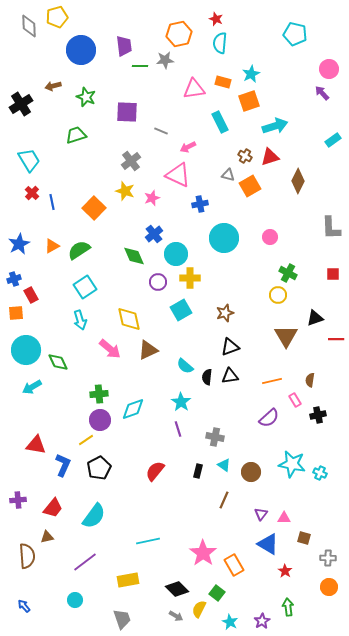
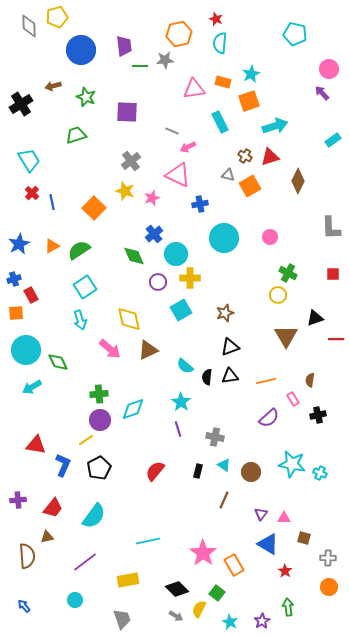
gray line at (161, 131): moved 11 px right
orange line at (272, 381): moved 6 px left
pink rectangle at (295, 400): moved 2 px left, 1 px up
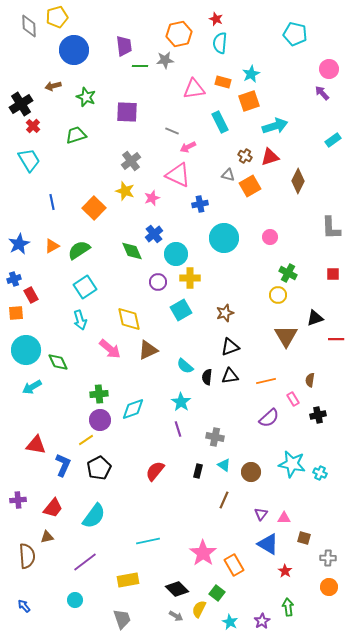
blue circle at (81, 50): moved 7 px left
red cross at (32, 193): moved 1 px right, 67 px up
green diamond at (134, 256): moved 2 px left, 5 px up
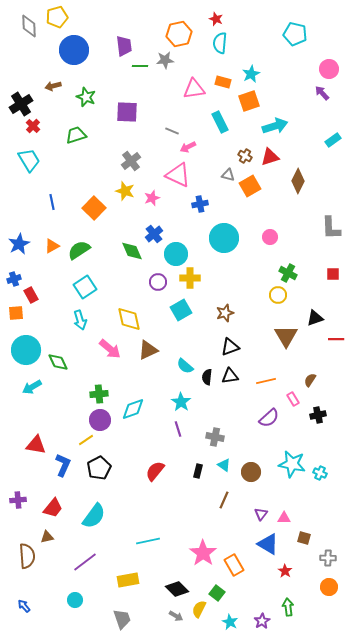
brown semicircle at (310, 380): rotated 24 degrees clockwise
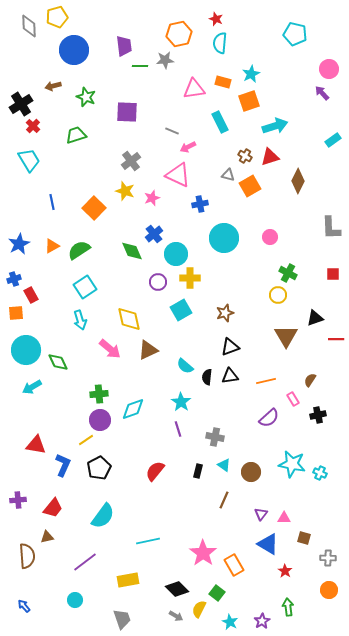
cyan semicircle at (94, 516): moved 9 px right
orange circle at (329, 587): moved 3 px down
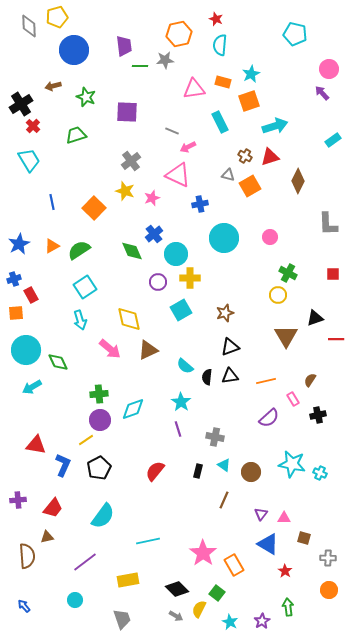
cyan semicircle at (220, 43): moved 2 px down
gray L-shape at (331, 228): moved 3 px left, 4 px up
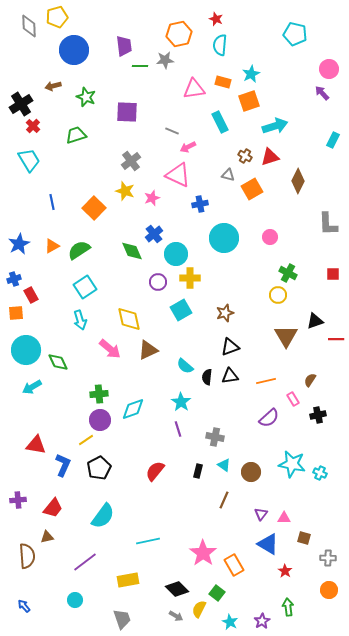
cyan rectangle at (333, 140): rotated 28 degrees counterclockwise
orange square at (250, 186): moved 2 px right, 3 px down
black triangle at (315, 318): moved 3 px down
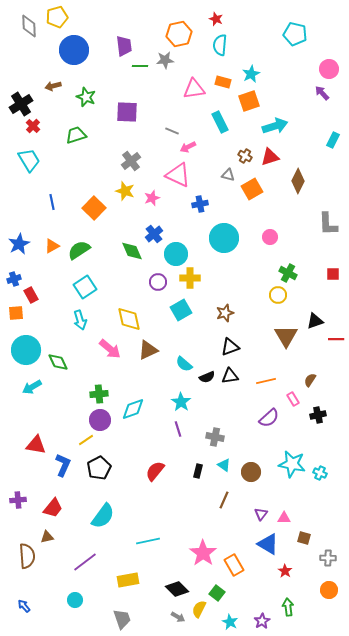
cyan semicircle at (185, 366): moved 1 px left, 2 px up
black semicircle at (207, 377): rotated 119 degrees counterclockwise
gray arrow at (176, 616): moved 2 px right, 1 px down
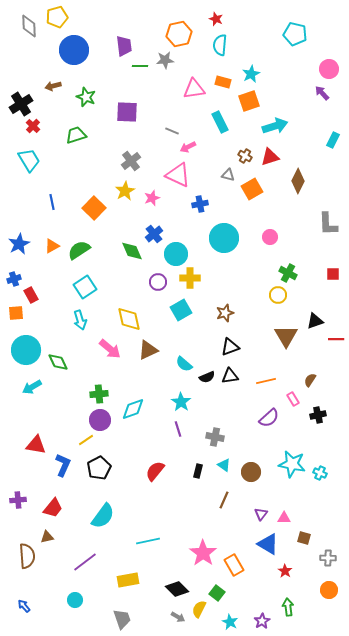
yellow star at (125, 191): rotated 24 degrees clockwise
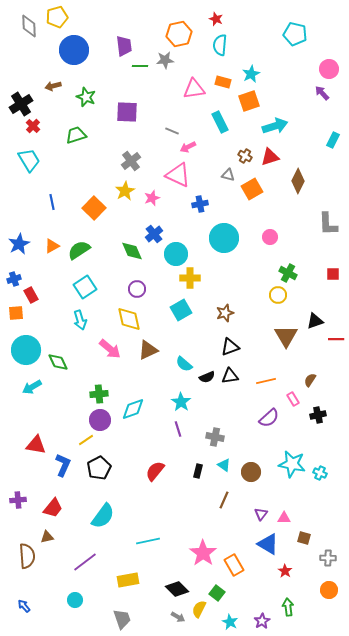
purple circle at (158, 282): moved 21 px left, 7 px down
